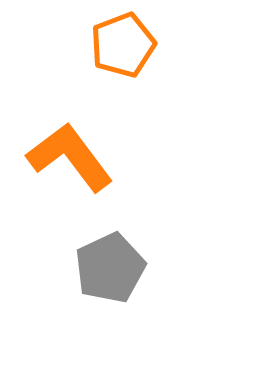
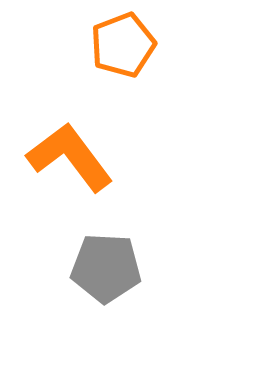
gray pentagon: moved 4 px left; rotated 28 degrees clockwise
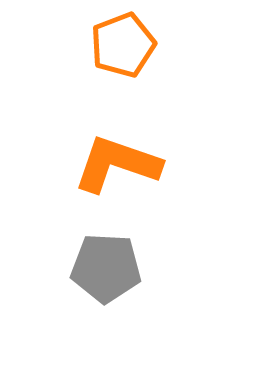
orange L-shape: moved 47 px right, 7 px down; rotated 34 degrees counterclockwise
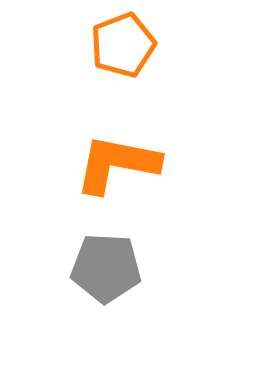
orange L-shape: rotated 8 degrees counterclockwise
